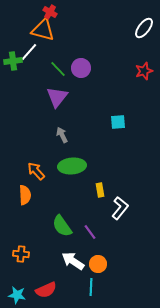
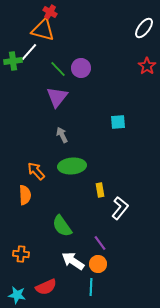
red star: moved 3 px right, 5 px up; rotated 18 degrees counterclockwise
purple line: moved 10 px right, 11 px down
red semicircle: moved 3 px up
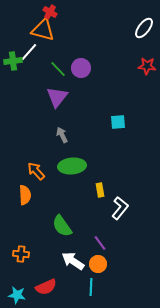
red star: rotated 30 degrees counterclockwise
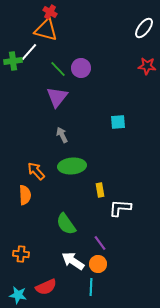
orange triangle: moved 3 px right
white L-shape: rotated 125 degrees counterclockwise
green semicircle: moved 4 px right, 2 px up
cyan star: moved 1 px right
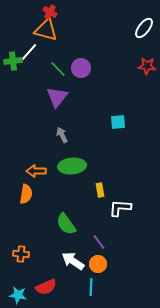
orange arrow: rotated 48 degrees counterclockwise
orange semicircle: moved 1 px right, 1 px up; rotated 12 degrees clockwise
purple line: moved 1 px left, 1 px up
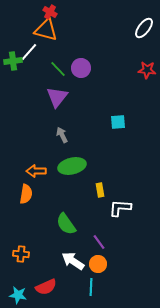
red star: moved 4 px down
green ellipse: rotated 8 degrees counterclockwise
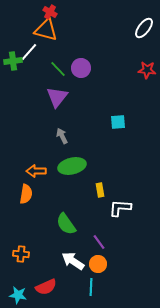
gray arrow: moved 1 px down
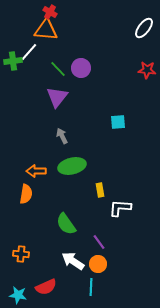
orange triangle: rotated 10 degrees counterclockwise
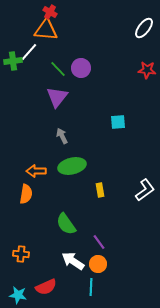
white L-shape: moved 25 px right, 18 px up; rotated 140 degrees clockwise
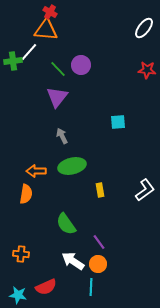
purple circle: moved 3 px up
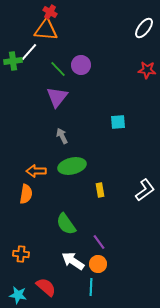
red semicircle: rotated 115 degrees counterclockwise
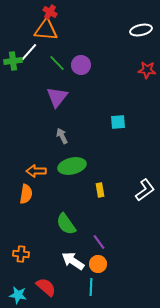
white ellipse: moved 3 px left, 2 px down; rotated 40 degrees clockwise
green line: moved 1 px left, 6 px up
